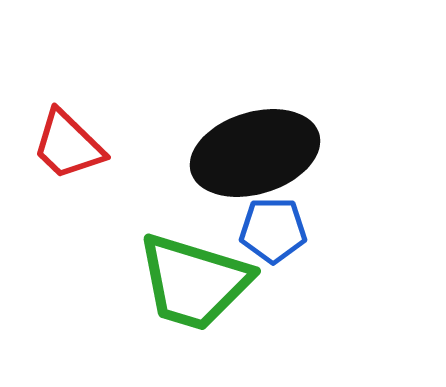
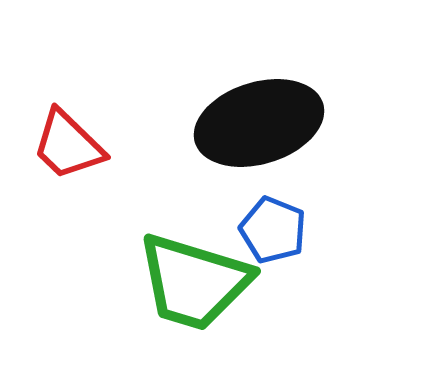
black ellipse: moved 4 px right, 30 px up
blue pentagon: rotated 22 degrees clockwise
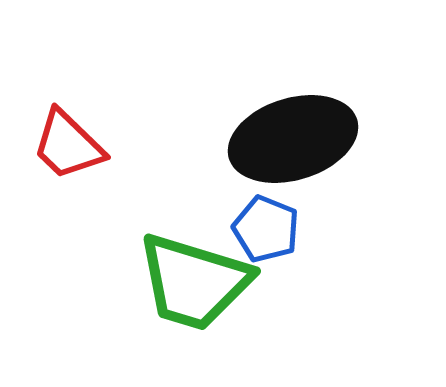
black ellipse: moved 34 px right, 16 px down
blue pentagon: moved 7 px left, 1 px up
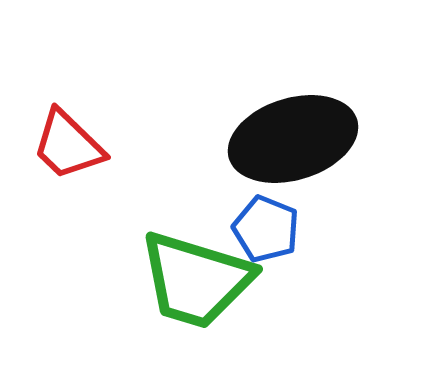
green trapezoid: moved 2 px right, 2 px up
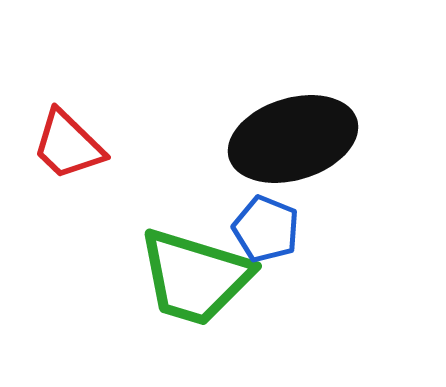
green trapezoid: moved 1 px left, 3 px up
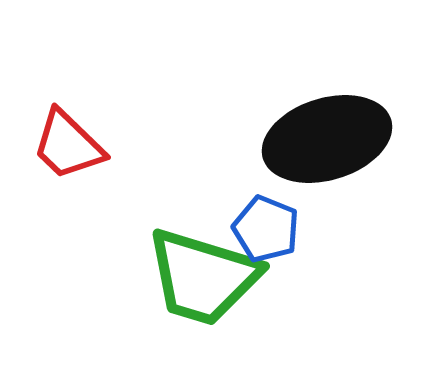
black ellipse: moved 34 px right
green trapezoid: moved 8 px right
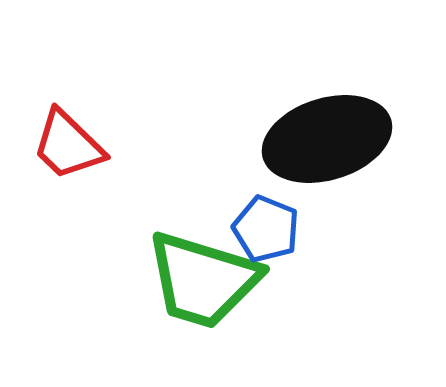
green trapezoid: moved 3 px down
